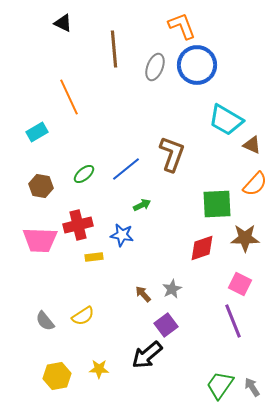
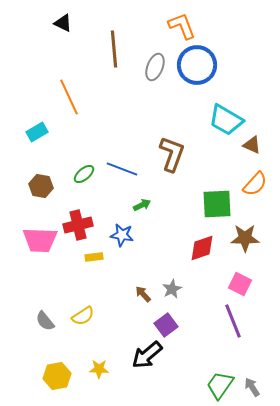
blue line: moved 4 px left; rotated 60 degrees clockwise
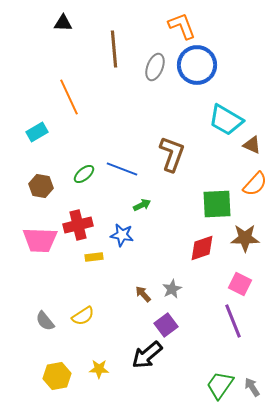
black triangle: rotated 24 degrees counterclockwise
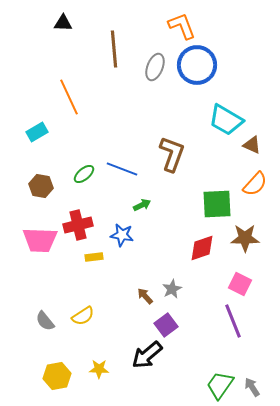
brown arrow: moved 2 px right, 2 px down
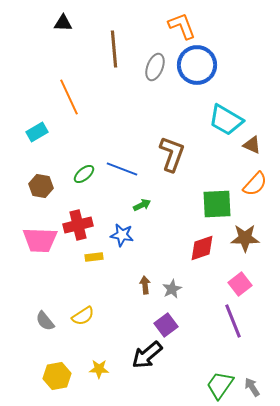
pink square: rotated 25 degrees clockwise
brown arrow: moved 11 px up; rotated 36 degrees clockwise
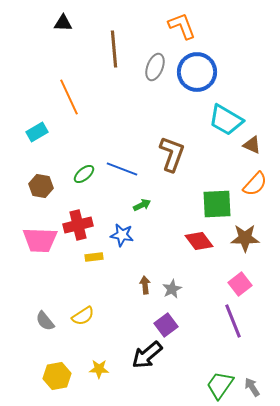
blue circle: moved 7 px down
red diamond: moved 3 px left, 7 px up; rotated 72 degrees clockwise
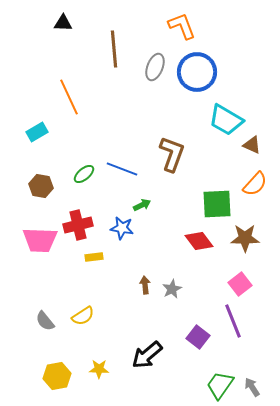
blue star: moved 7 px up
purple square: moved 32 px right, 12 px down; rotated 15 degrees counterclockwise
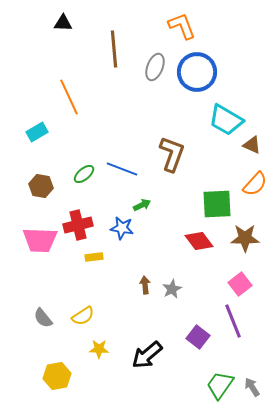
gray semicircle: moved 2 px left, 3 px up
yellow star: moved 20 px up
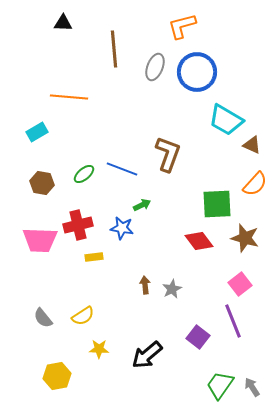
orange L-shape: rotated 84 degrees counterclockwise
orange line: rotated 60 degrees counterclockwise
brown L-shape: moved 4 px left
brown hexagon: moved 1 px right, 3 px up
brown star: rotated 16 degrees clockwise
